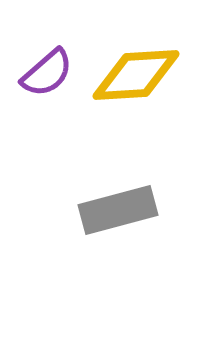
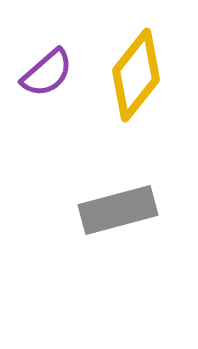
yellow diamond: rotated 48 degrees counterclockwise
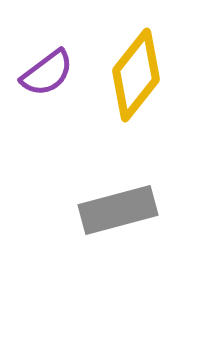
purple semicircle: rotated 4 degrees clockwise
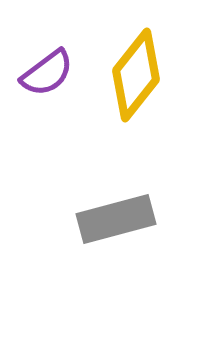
gray rectangle: moved 2 px left, 9 px down
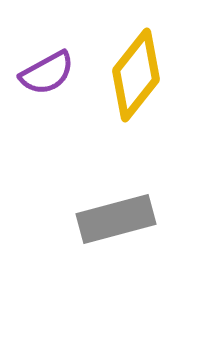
purple semicircle: rotated 8 degrees clockwise
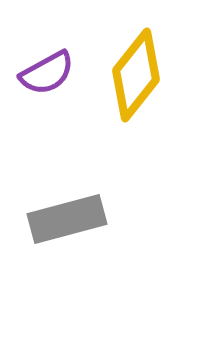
gray rectangle: moved 49 px left
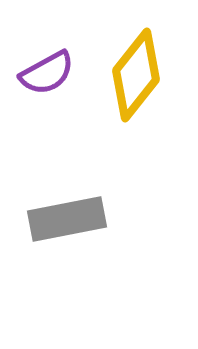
gray rectangle: rotated 4 degrees clockwise
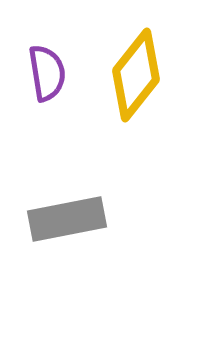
purple semicircle: rotated 70 degrees counterclockwise
